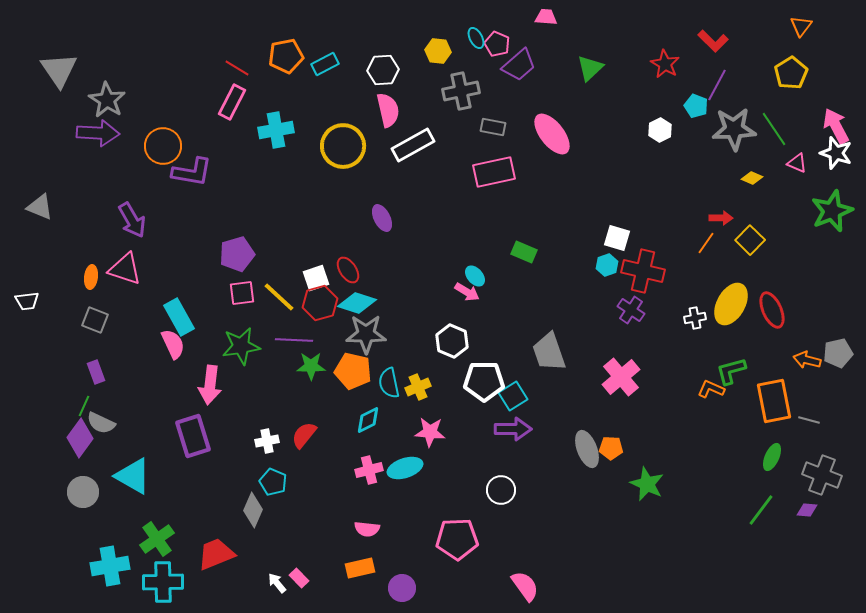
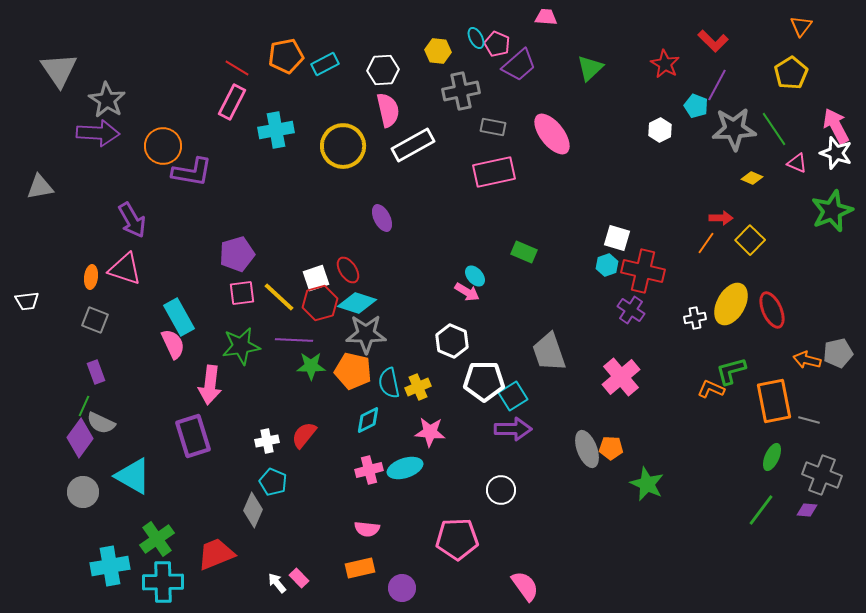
gray triangle at (40, 207): moved 20 px up; rotated 32 degrees counterclockwise
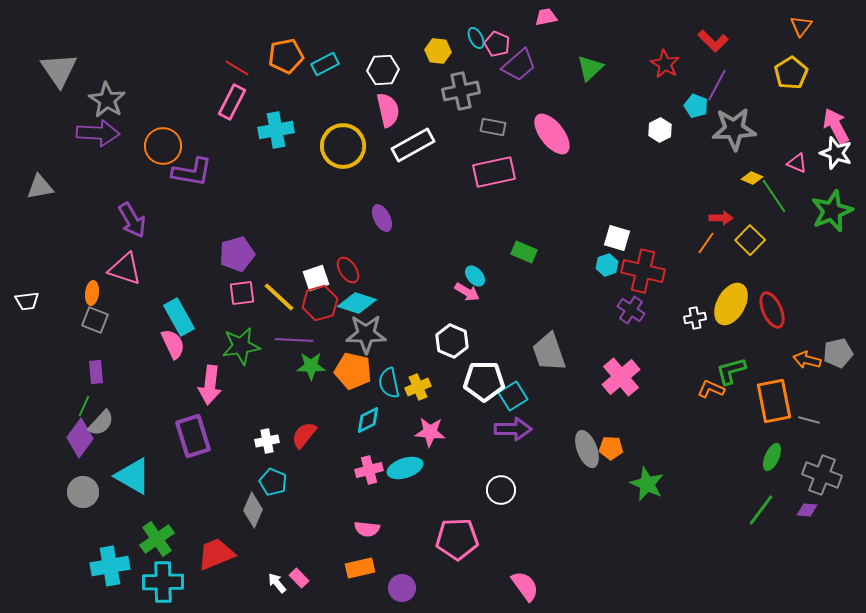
pink trapezoid at (546, 17): rotated 15 degrees counterclockwise
green line at (774, 129): moved 67 px down
orange ellipse at (91, 277): moved 1 px right, 16 px down
purple rectangle at (96, 372): rotated 15 degrees clockwise
gray semicircle at (101, 423): rotated 72 degrees counterclockwise
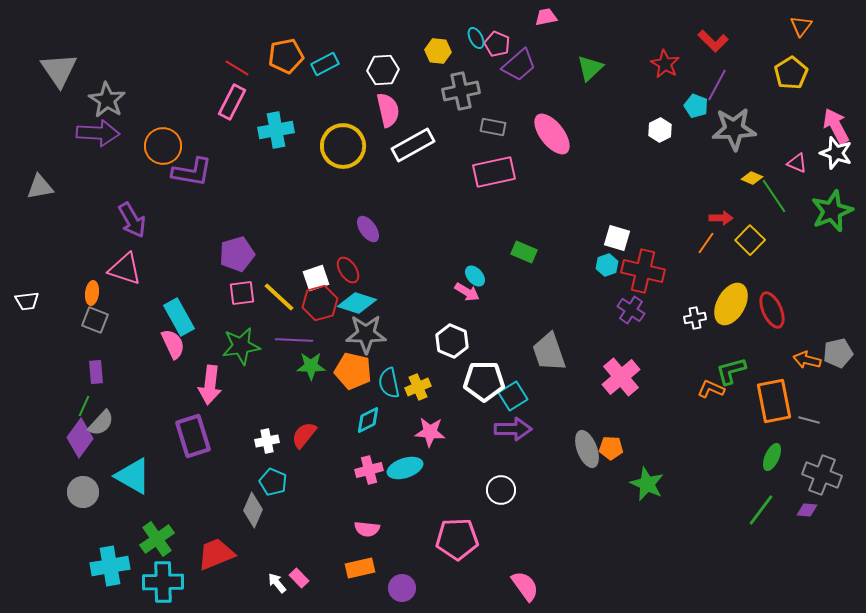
purple ellipse at (382, 218): moved 14 px left, 11 px down; rotated 8 degrees counterclockwise
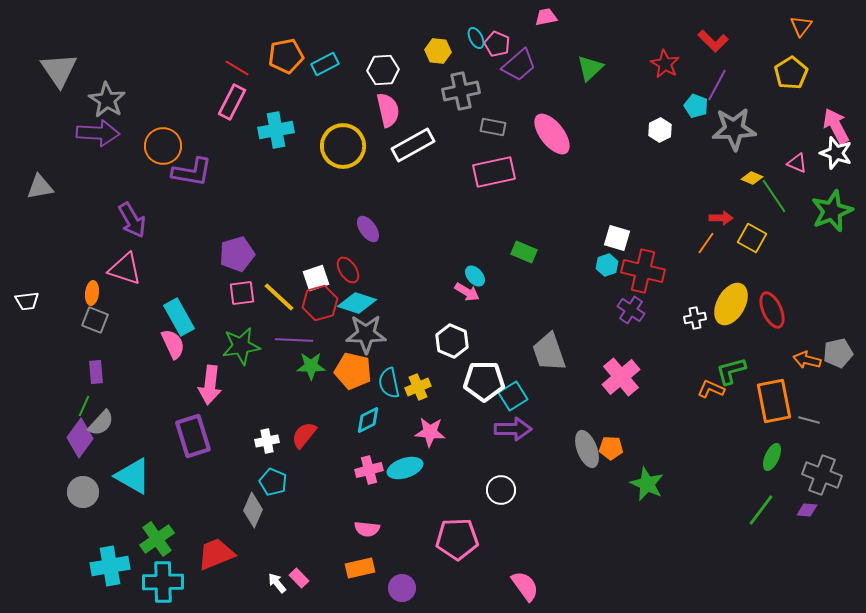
yellow square at (750, 240): moved 2 px right, 2 px up; rotated 16 degrees counterclockwise
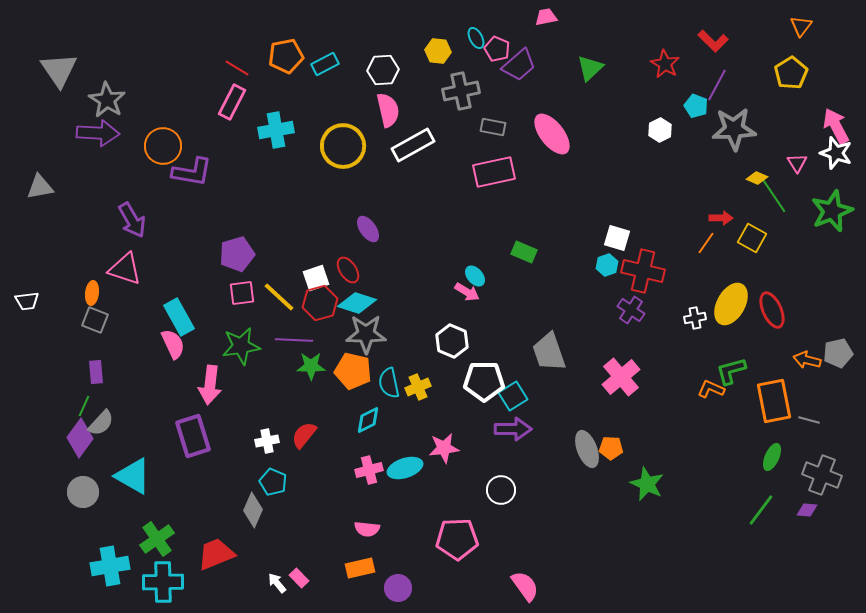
pink pentagon at (497, 44): moved 5 px down
pink triangle at (797, 163): rotated 35 degrees clockwise
yellow diamond at (752, 178): moved 5 px right
pink star at (430, 432): moved 14 px right, 16 px down; rotated 12 degrees counterclockwise
purple circle at (402, 588): moved 4 px left
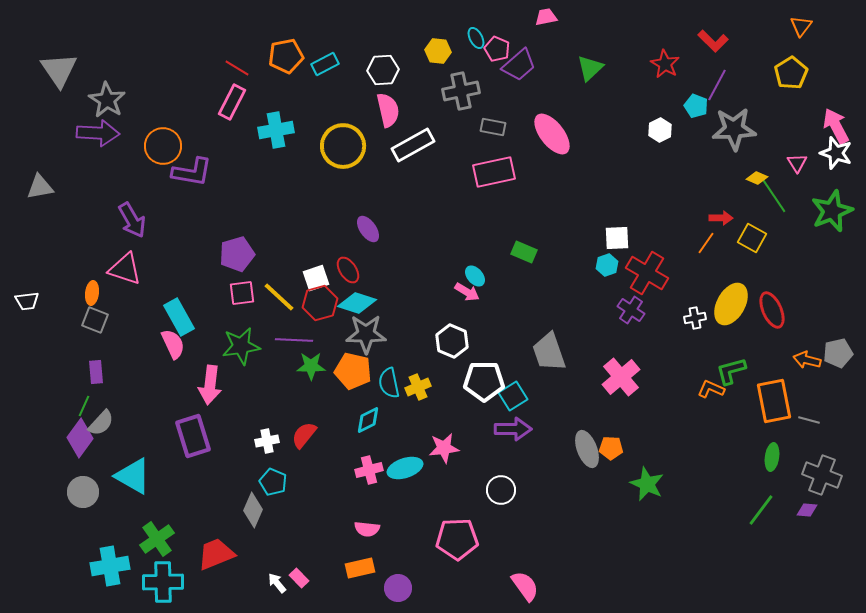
white square at (617, 238): rotated 20 degrees counterclockwise
red cross at (643, 271): moved 4 px right, 2 px down; rotated 18 degrees clockwise
green ellipse at (772, 457): rotated 16 degrees counterclockwise
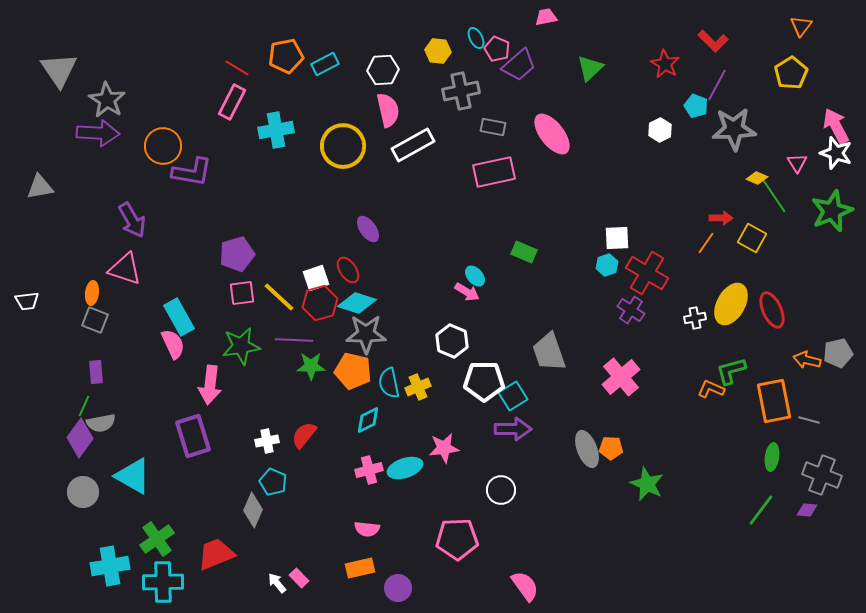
gray semicircle at (101, 423): rotated 36 degrees clockwise
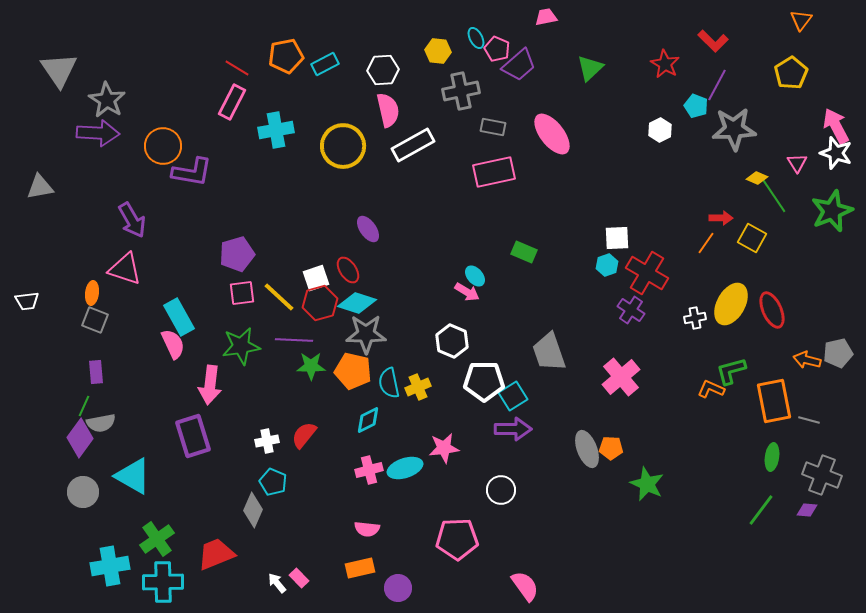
orange triangle at (801, 26): moved 6 px up
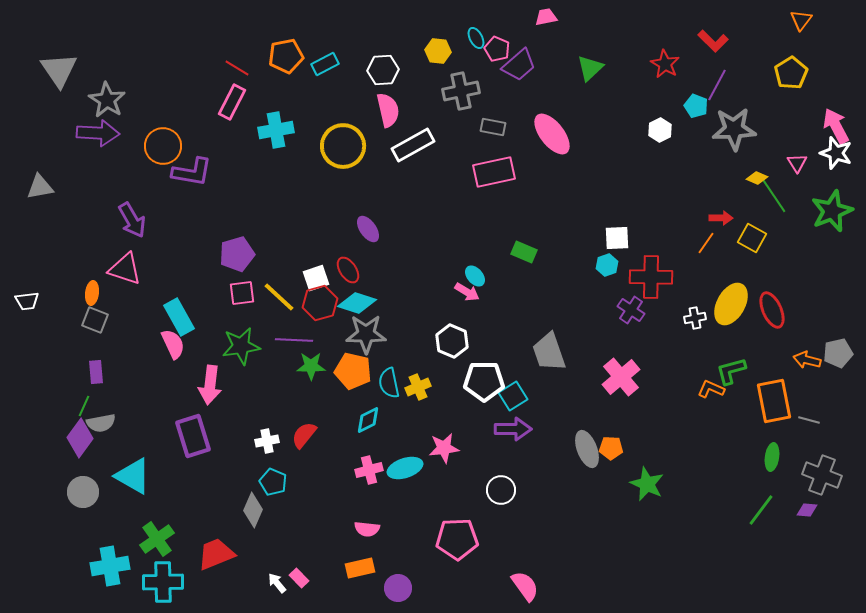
red cross at (647, 273): moved 4 px right, 4 px down; rotated 30 degrees counterclockwise
